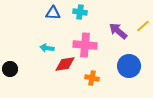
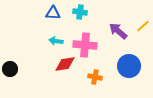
cyan arrow: moved 9 px right, 7 px up
orange cross: moved 3 px right, 1 px up
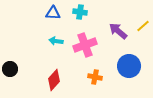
pink cross: rotated 25 degrees counterclockwise
red diamond: moved 11 px left, 16 px down; rotated 40 degrees counterclockwise
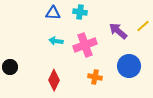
black circle: moved 2 px up
red diamond: rotated 15 degrees counterclockwise
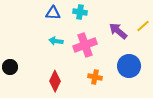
red diamond: moved 1 px right, 1 px down
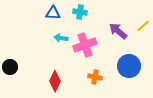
cyan arrow: moved 5 px right, 3 px up
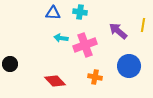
yellow line: moved 1 px up; rotated 40 degrees counterclockwise
black circle: moved 3 px up
red diamond: rotated 70 degrees counterclockwise
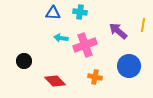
black circle: moved 14 px right, 3 px up
